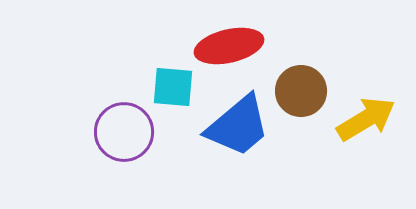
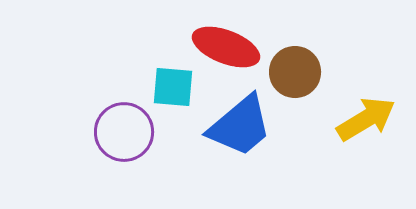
red ellipse: moved 3 px left, 1 px down; rotated 34 degrees clockwise
brown circle: moved 6 px left, 19 px up
blue trapezoid: moved 2 px right
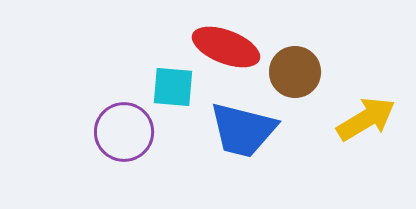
blue trapezoid: moved 3 px right, 4 px down; rotated 54 degrees clockwise
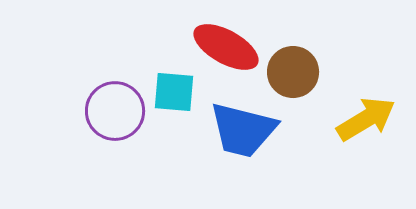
red ellipse: rotated 8 degrees clockwise
brown circle: moved 2 px left
cyan square: moved 1 px right, 5 px down
purple circle: moved 9 px left, 21 px up
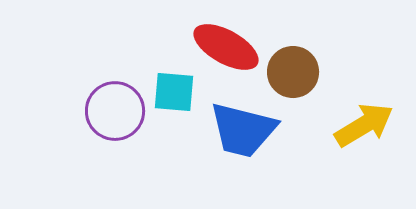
yellow arrow: moved 2 px left, 6 px down
